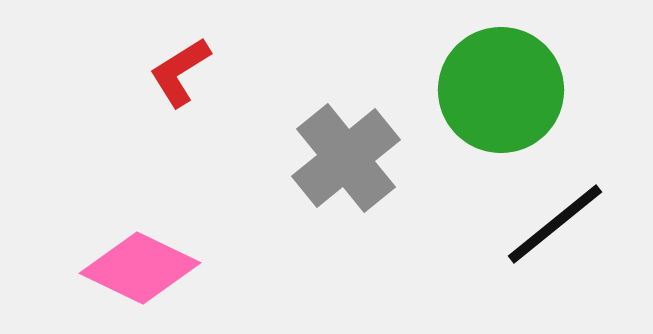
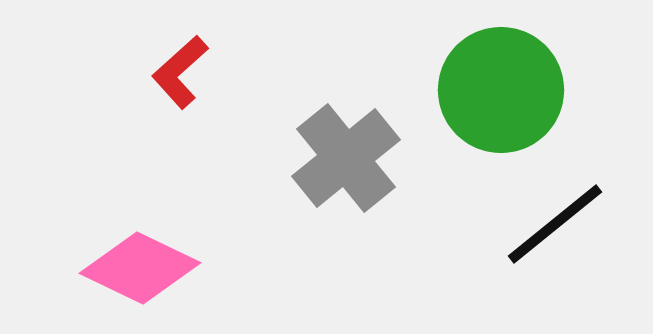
red L-shape: rotated 10 degrees counterclockwise
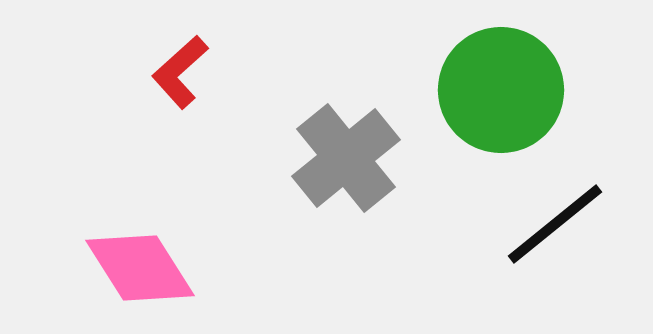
pink diamond: rotated 32 degrees clockwise
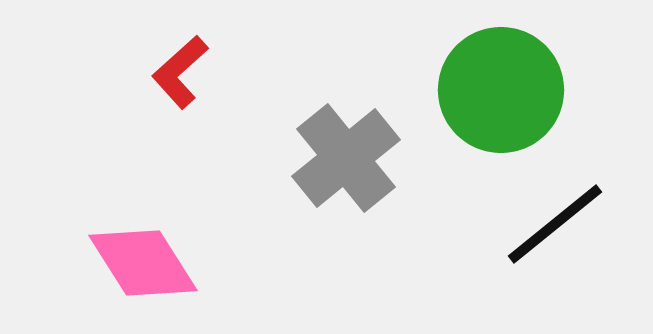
pink diamond: moved 3 px right, 5 px up
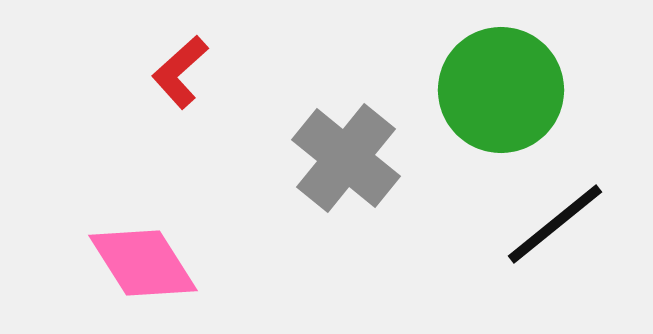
gray cross: rotated 12 degrees counterclockwise
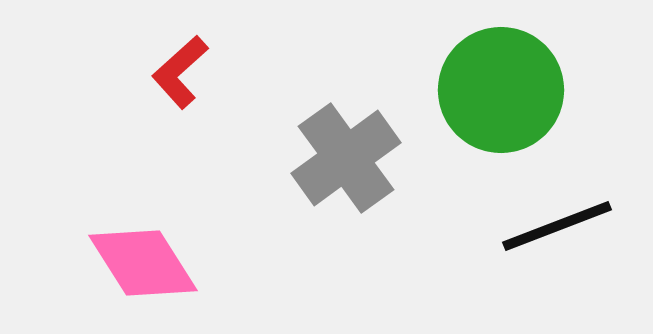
gray cross: rotated 15 degrees clockwise
black line: moved 2 px right, 2 px down; rotated 18 degrees clockwise
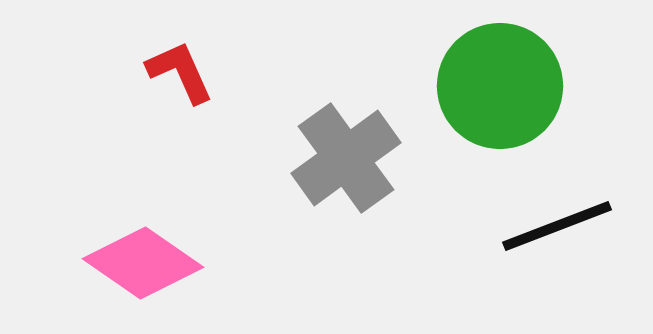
red L-shape: rotated 108 degrees clockwise
green circle: moved 1 px left, 4 px up
pink diamond: rotated 23 degrees counterclockwise
